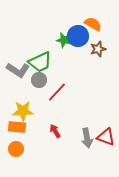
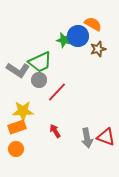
orange rectangle: rotated 24 degrees counterclockwise
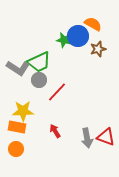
green trapezoid: moved 1 px left
gray L-shape: moved 2 px up
orange rectangle: rotated 30 degrees clockwise
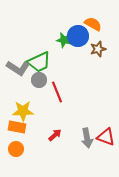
red line: rotated 65 degrees counterclockwise
red arrow: moved 4 px down; rotated 80 degrees clockwise
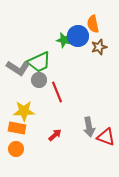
orange semicircle: rotated 132 degrees counterclockwise
brown star: moved 1 px right, 2 px up
yellow star: moved 1 px right
orange rectangle: moved 1 px down
gray arrow: moved 2 px right, 11 px up
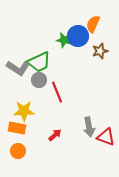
orange semicircle: rotated 36 degrees clockwise
brown star: moved 1 px right, 4 px down
orange circle: moved 2 px right, 2 px down
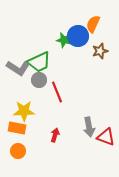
red arrow: rotated 32 degrees counterclockwise
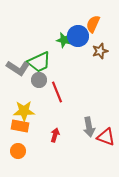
orange rectangle: moved 3 px right, 2 px up
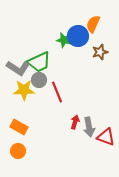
brown star: moved 1 px down
yellow star: moved 21 px up
orange rectangle: moved 1 px left, 1 px down; rotated 18 degrees clockwise
red arrow: moved 20 px right, 13 px up
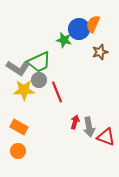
blue circle: moved 1 px right, 7 px up
